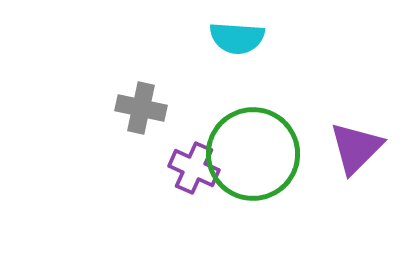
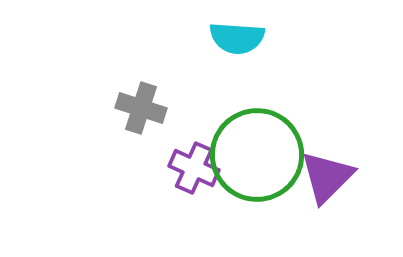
gray cross: rotated 6 degrees clockwise
purple triangle: moved 29 px left, 29 px down
green circle: moved 4 px right, 1 px down
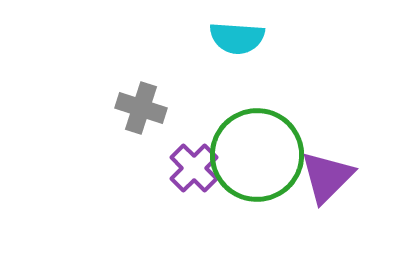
purple cross: rotated 21 degrees clockwise
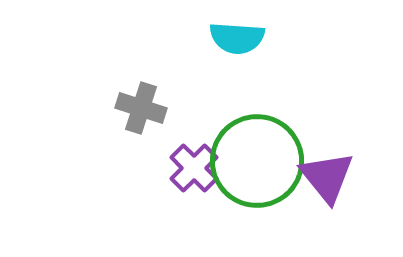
green circle: moved 6 px down
purple triangle: rotated 24 degrees counterclockwise
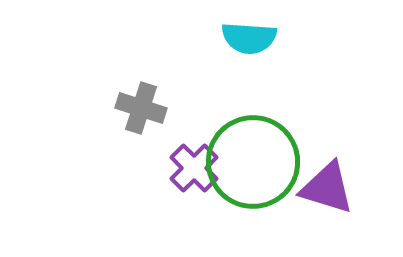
cyan semicircle: moved 12 px right
green circle: moved 4 px left, 1 px down
purple triangle: moved 11 px down; rotated 34 degrees counterclockwise
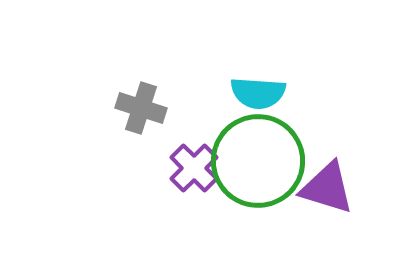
cyan semicircle: moved 9 px right, 55 px down
green circle: moved 5 px right, 1 px up
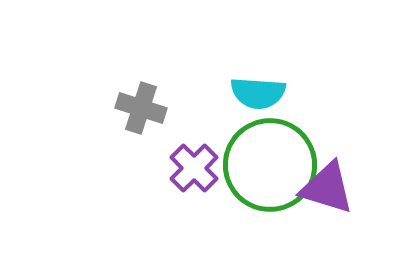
green circle: moved 12 px right, 4 px down
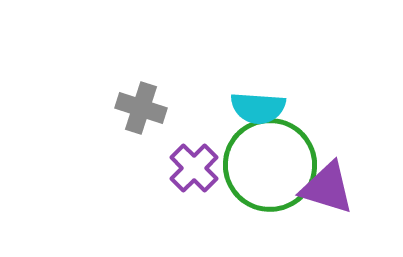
cyan semicircle: moved 15 px down
